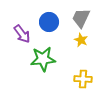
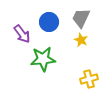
yellow cross: moved 6 px right; rotated 18 degrees counterclockwise
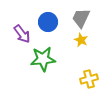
blue circle: moved 1 px left
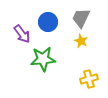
yellow star: moved 1 px down
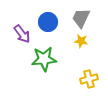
yellow star: rotated 16 degrees counterclockwise
green star: moved 1 px right
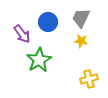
green star: moved 5 px left, 1 px down; rotated 25 degrees counterclockwise
